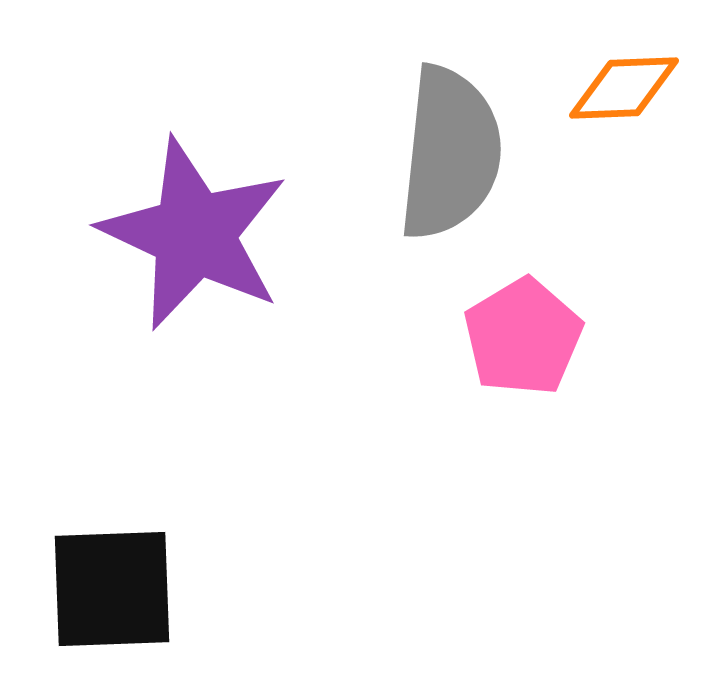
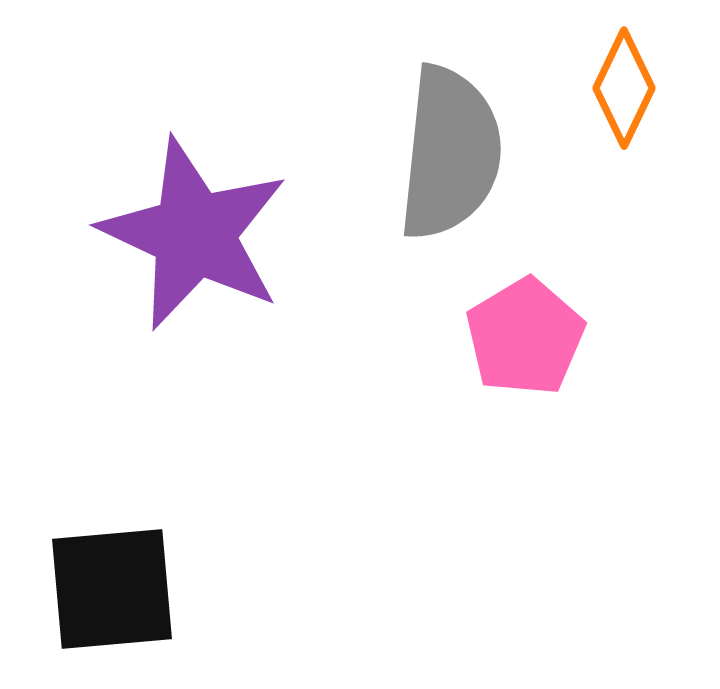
orange diamond: rotated 62 degrees counterclockwise
pink pentagon: moved 2 px right
black square: rotated 3 degrees counterclockwise
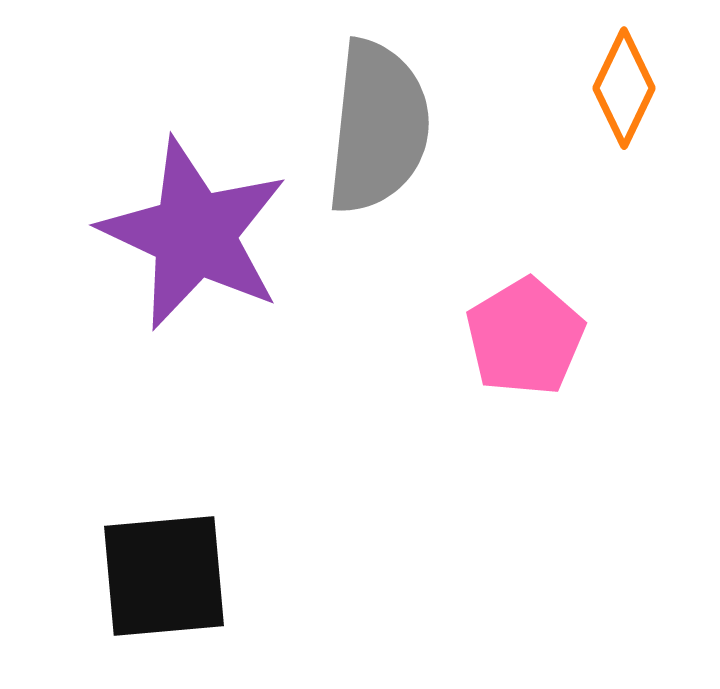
gray semicircle: moved 72 px left, 26 px up
black square: moved 52 px right, 13 px up
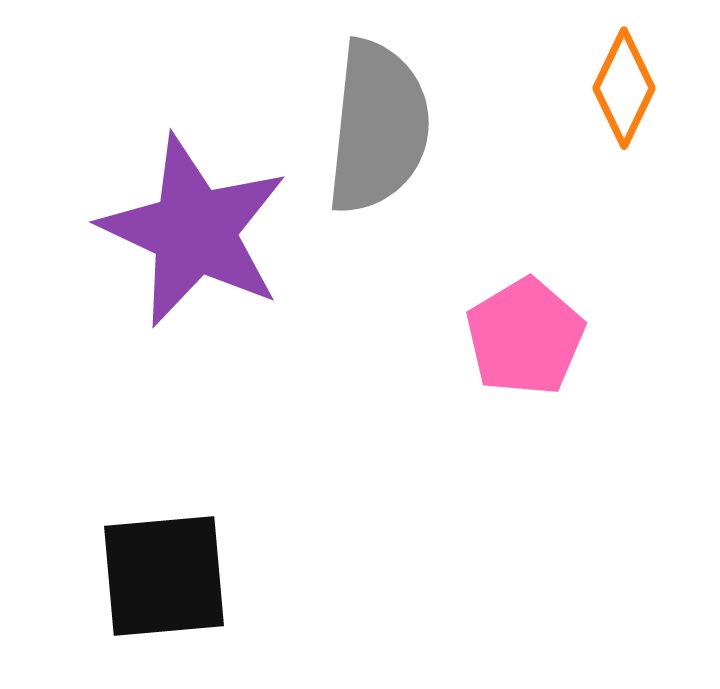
purple star: moved 3 px up
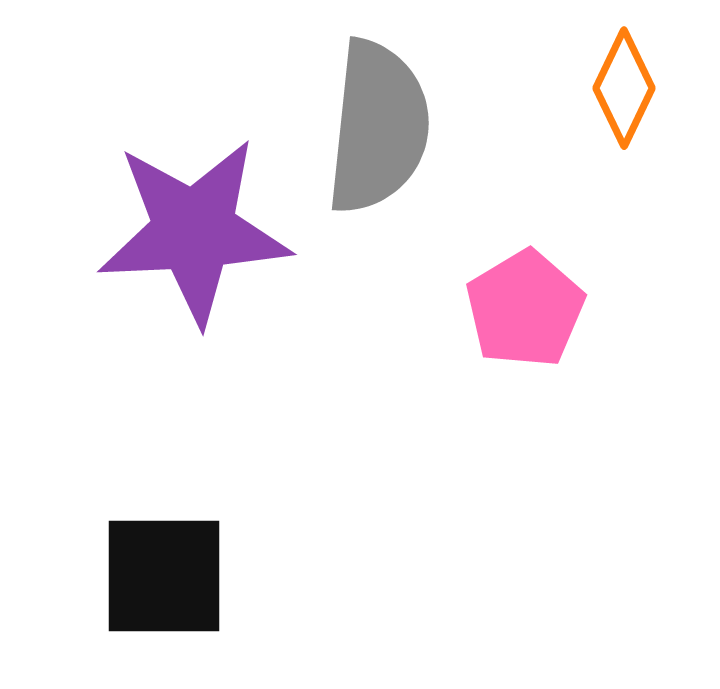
purple star: rotated 28 degrees counterclockwise
pink pentagon: moved 28 px up
black square: rotated 5 degrees clockwise
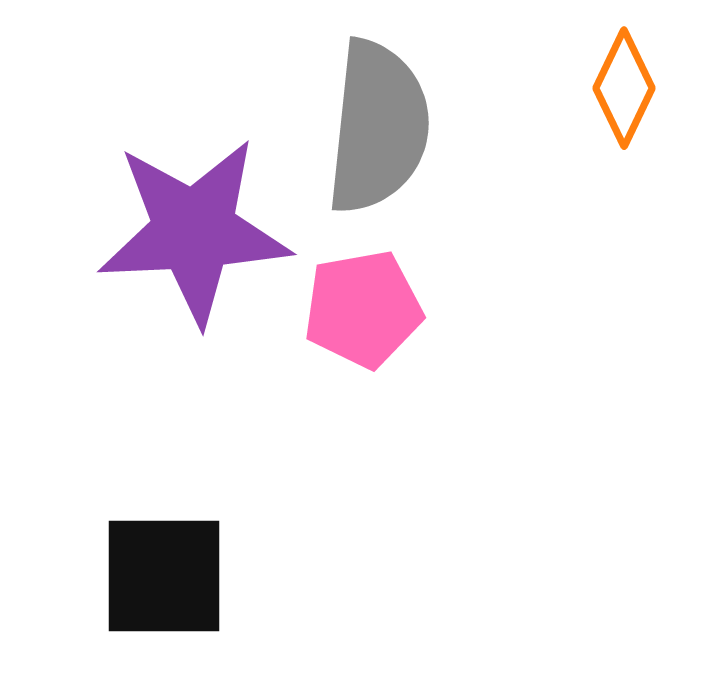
pink pentagon: moved 162 px left; rotated 21 degrees clockwise
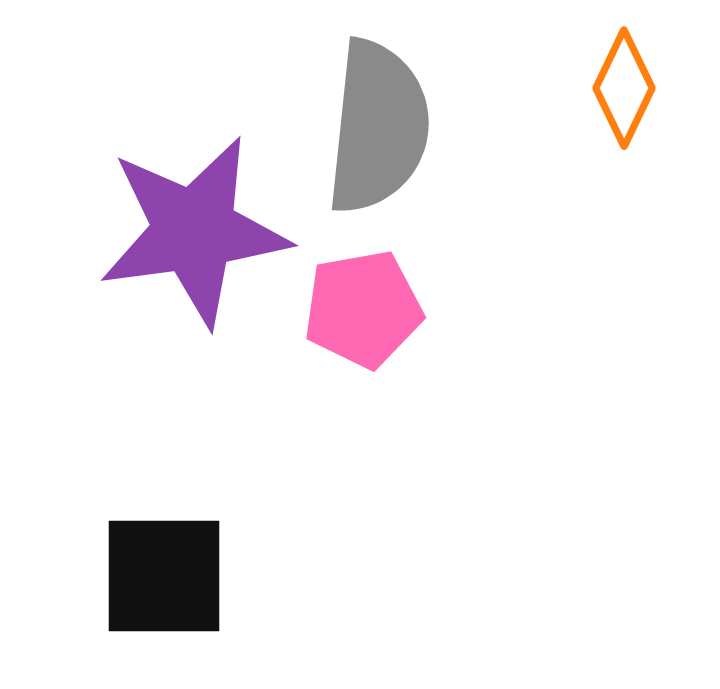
purple star: rotated 5 degrees counterclockwise
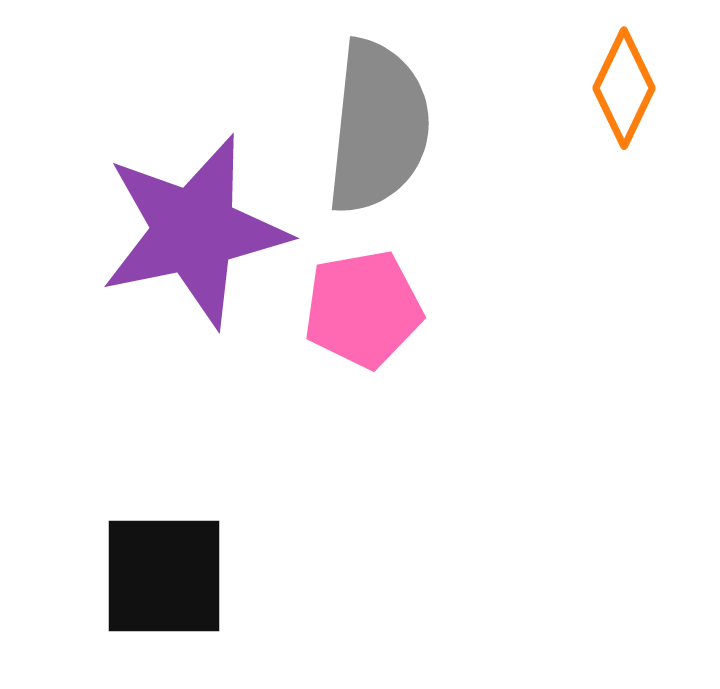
purple star: rotated 4 degrees counterclockwise
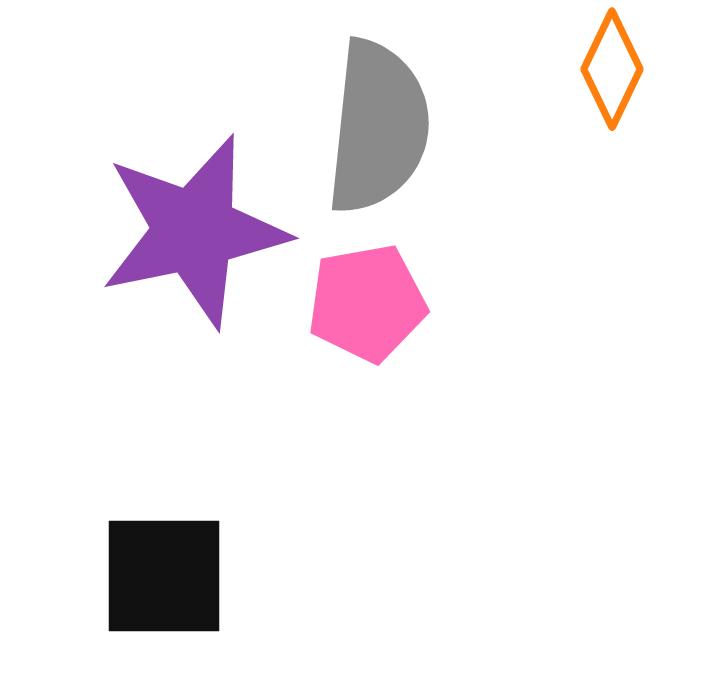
orange diamond: moved 12 px left, 19 px up
pink pentagon: moved 4 px right, 6 px up
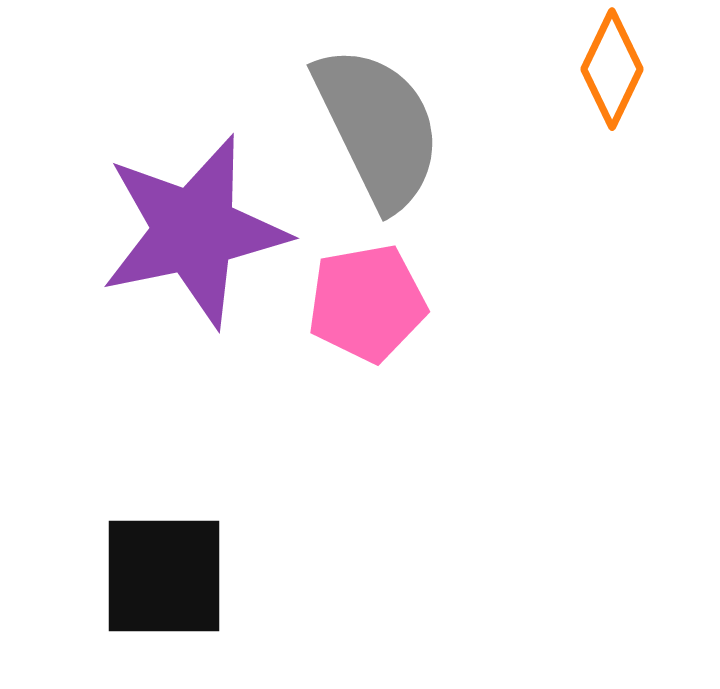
gray semicircle: rotated 32 degrees counterclockwise
